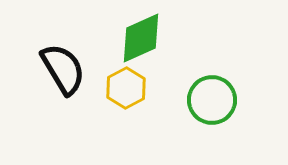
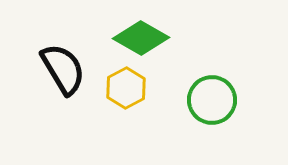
green diamond: rotated 54 degrees clockwise
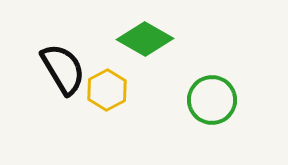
green diamond: moved 4 px right, 1 px down
yellow hexagon: moved 19 px left, 2 px down
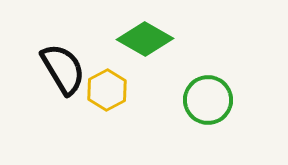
green circle: moved 4 px left
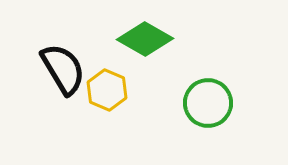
yellow hexagon: rotated 9 degrees counterclockwise
green circle: moved 3 px down
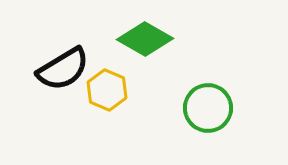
black semicircle: rotated 90 degrees clockwise
green circle: moved 5 px down
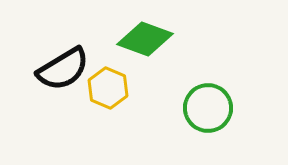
green diamond: rotated 10 degrees counterclockwise
yellow hexagon: moved 1 px right, 2 px up
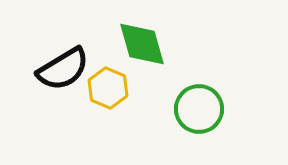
green diamond: moved 3 px left, 5 px down; rotated 54 degrees clockwise
green circle: moved 9 px left, 1 px down
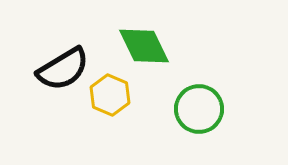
green diamond: moved 2 px right, 2 px down; rotated 10 degrees counterclockwise
yellow hexagon: moved 2 px right, 7 px down
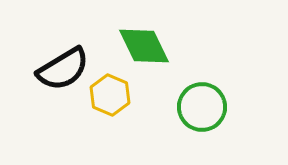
green circle: moved 3 px right, 2 px up
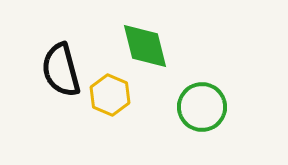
green diamond: moved 1 px right; rotated 12 degrees clockwise
black semicircle: moved 2 px left, 1 px down; rotated 106 degrees clockwise
